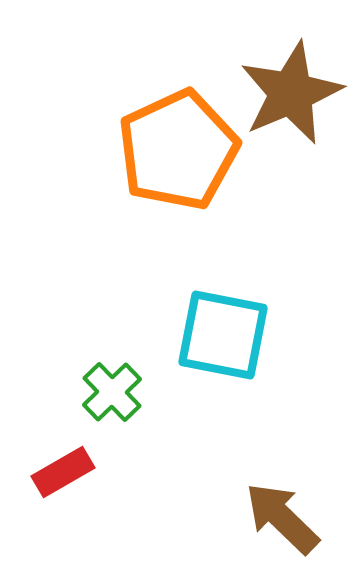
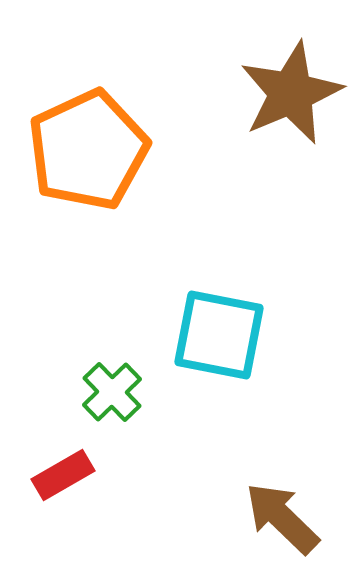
orange pentagon: moved 90 px left
cyan square: moved 4 px left
red rectangle: moved 3 px down
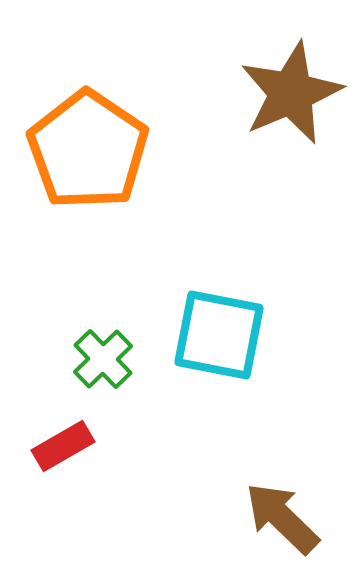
orange pentagon: rotated 13 degrees counterclockwise
green cross: moved 9 px left, 33 px up
red rectangle: moved 29 px up
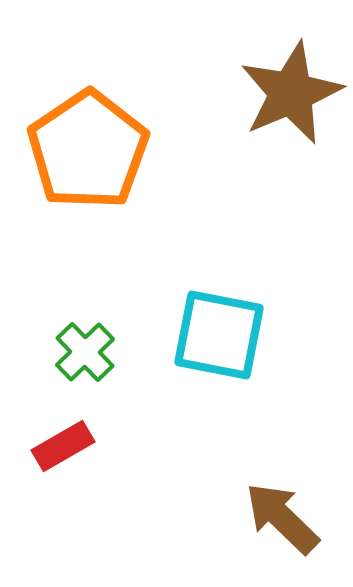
orange pentagon: rotated 4 degrees clockwise
green cross: moved 18 px left, 7 px up
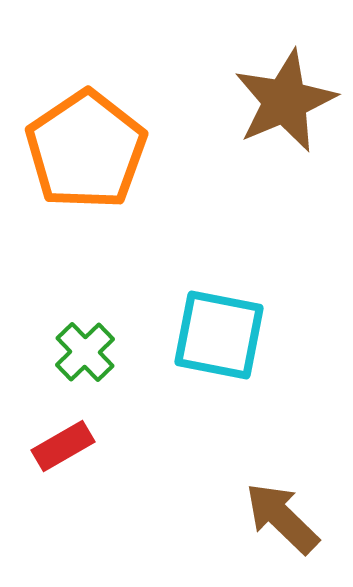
brown star: moved 6 px left, 8 px down
orange pentagon: moved 2 px left
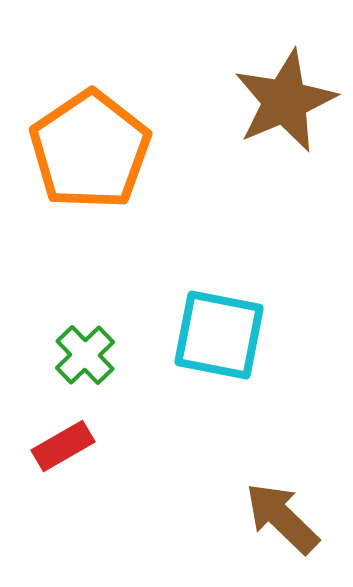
orange pentagon: moved 4 px right
green cross: moved 3 px down
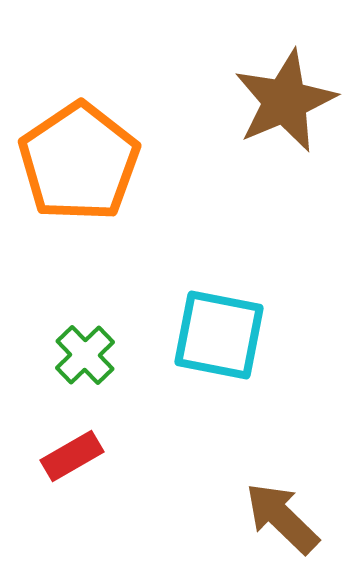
orange pentagon: moved 11 px left, 12 px down
red rectangle: moved 9 px right, 10 px down
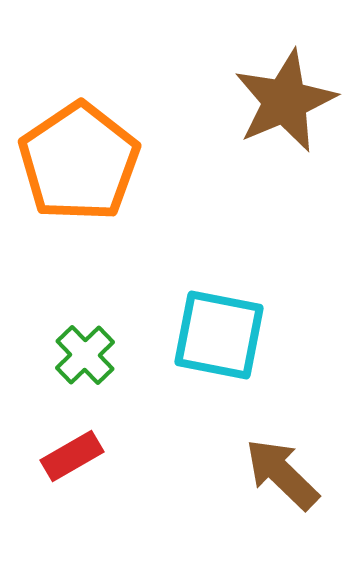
brown arrow: moved 44 px up
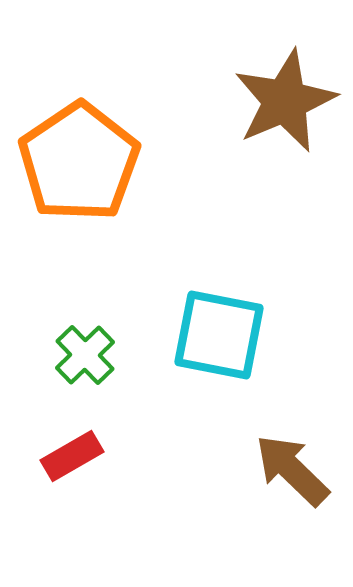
brown arrow: moved 10 px right, 4 px up
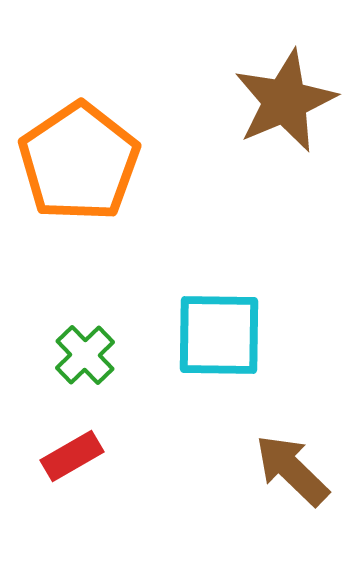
cyan square: rotated 10 degrees counterclockwise
